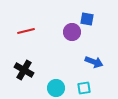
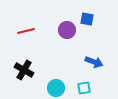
purple circle: moved 5 px left, 2 px up
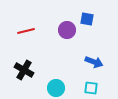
cyan square: moved 7 px right; rotated 16 degrees clockwise
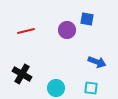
blue arrow: moved 3 px right
black cross: moved 2 px left, 4 px down
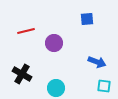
blue square: rotated 16 degrees counterclockwise
purple circle: moved 13 px left, 13 px down
cyan square: moved 13 px right, 2 px up
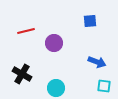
blue square: moved 3 px right, 2 px down
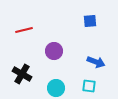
red line: moved 2 px left, 1 px up
purple circle: moved 8 px down
blue arrow: moved 1 px left
cyan square: moved 15 px left
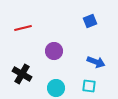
blue square: rotated 16 degrees counterclockwise
red line: moved 1 px left, 2 px up
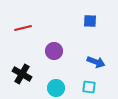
blue square: rotated 24 degrees clockwise
cyan square: moved 1 px down
